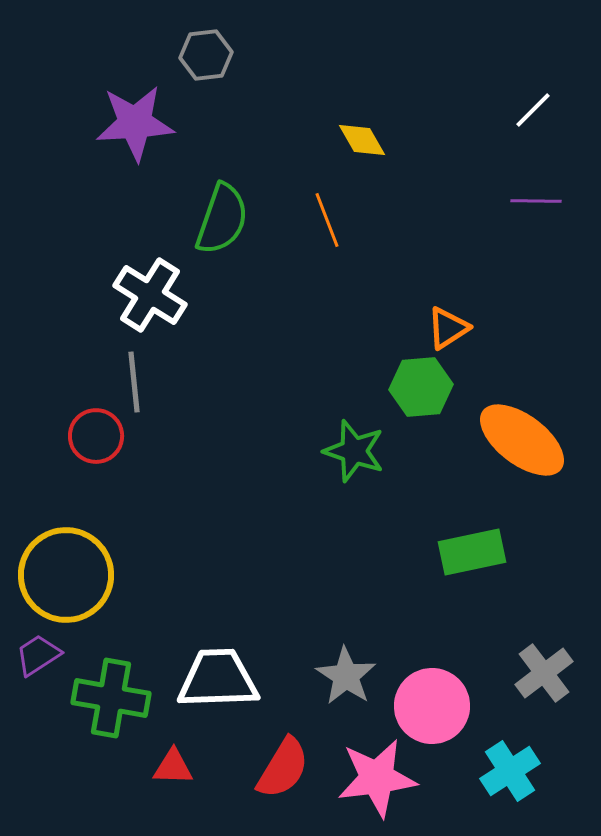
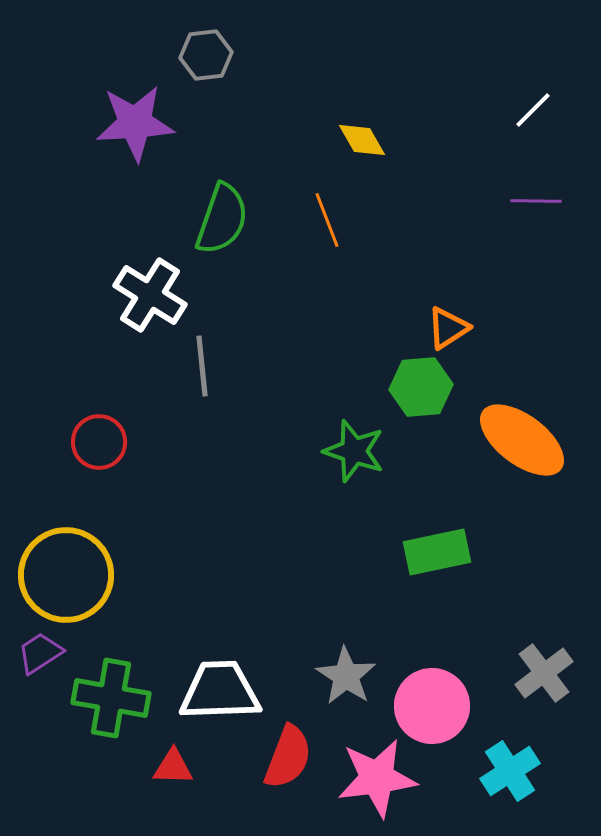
gray line: moved 68 px right, 16 px up
red circle: moved 3 px right, 6 px down
green rectangle: moved 35 px left
purple trapezoid: moved 2 px right, 2 px up
white trapezoid: moved 2 px right, 12 px down
red semicircle: moved 5 px right, 11 px up; rotated 10 degrees counterclockwise
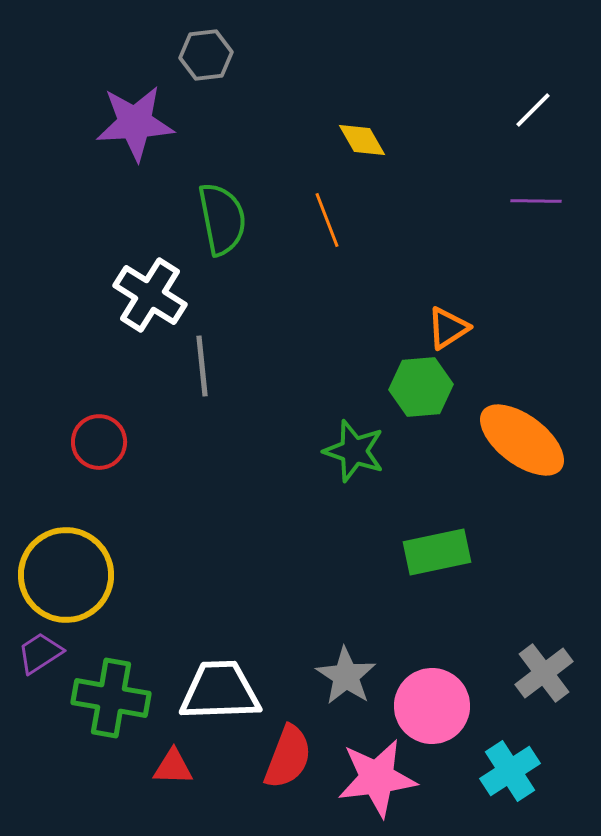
green semicircle: rotated 30 degrees counterclockwise
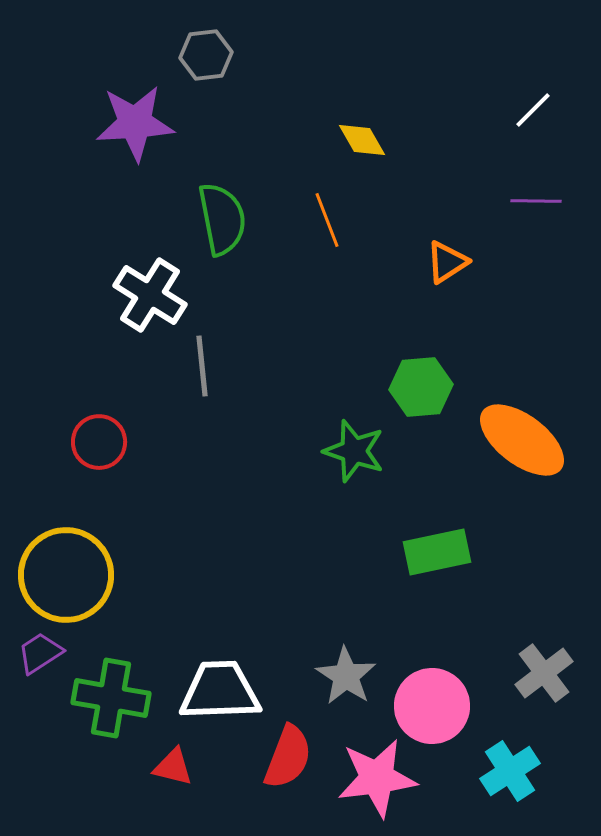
orange triangle: moved 1 px left, 66 px up
red triangle: rotated 12 degrees clockwise
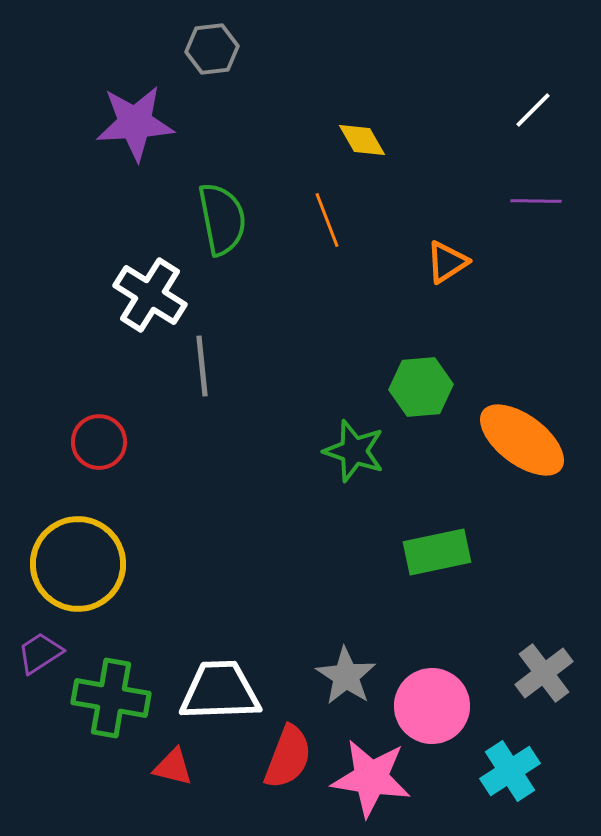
gray hexagon: moved 6 px right, 6 px up
yellow circle: moved 12 px right, 11 px up
pink star: moved 6 px left; rotated 16 degrees clockwise
